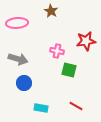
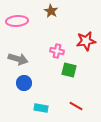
pink ellipse: moved 2 px up
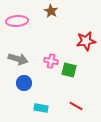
pink cross: moved 6 px left, 10 px down
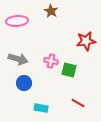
red line: moved 2 px right, 3 px up
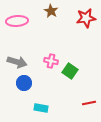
red star: moved 23 px up
gray arrow: moved 1 px left, 3 px down
green square: moved 1 px right, 1 px down; rotated 21 degrees clockwise
red line: moved 11 px right; rotated 40 degrees counterclockwise
